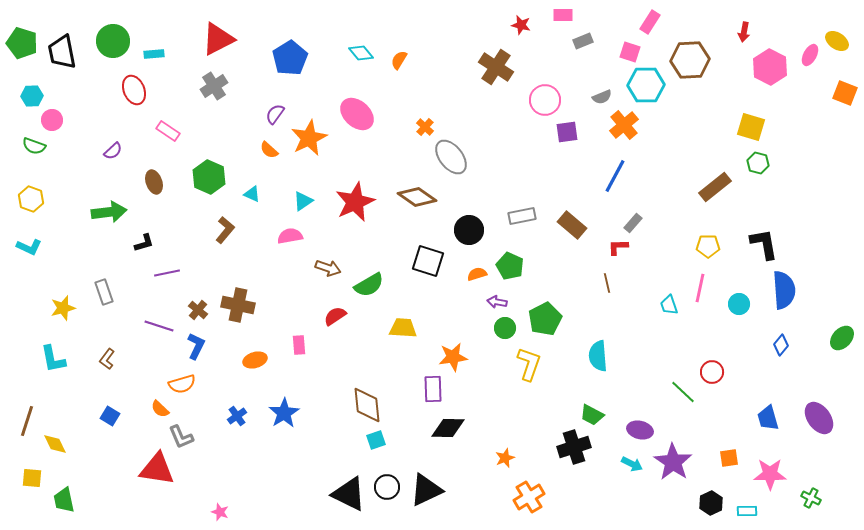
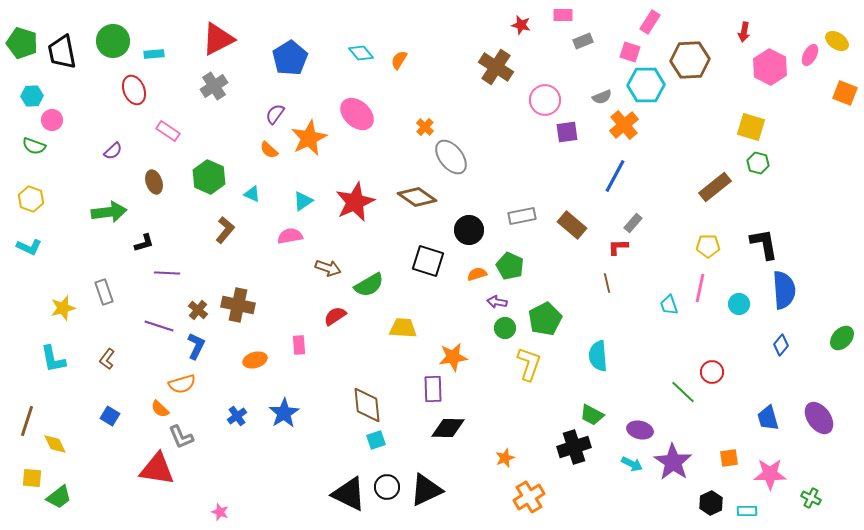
purple line at (167, 273): rotated 15 degrees clockwise
green trapezoid at (64, 500): moved 5 px left, 3 px up; rotated 116 degrees counterclockwise
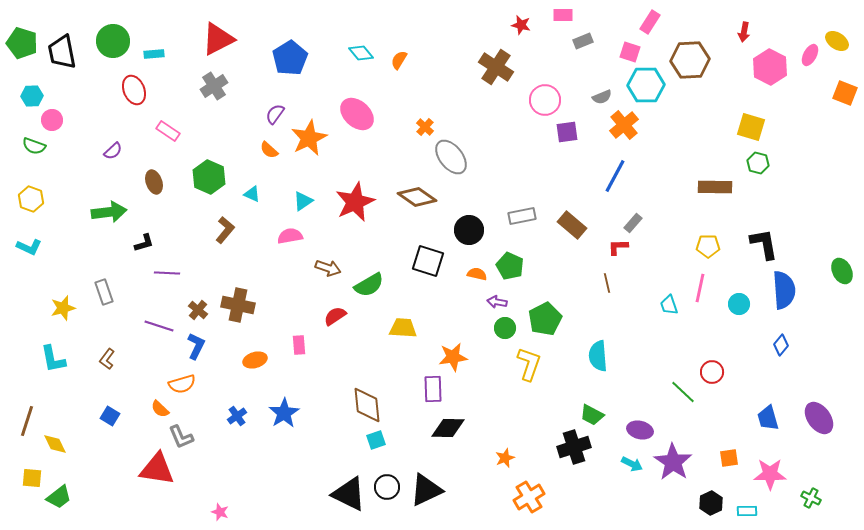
brown rectangle at (715, 187): rotated 40 degrees clockwise
orange semicircle at (477, 274): rotated 30 degrees clockwise
green ellipse at (842, 338): moved 67 px up; rotated 70 degrees counterclockwise
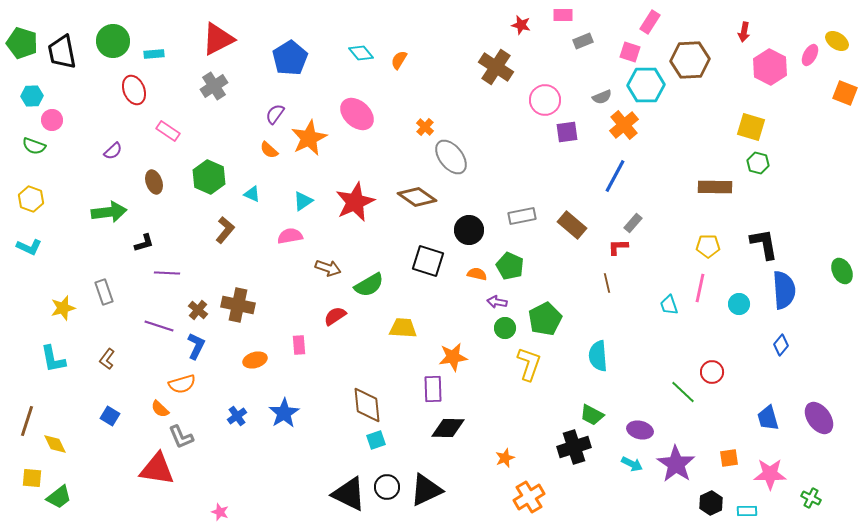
purple star at (673, 462): moved 3 px right, 2 px down
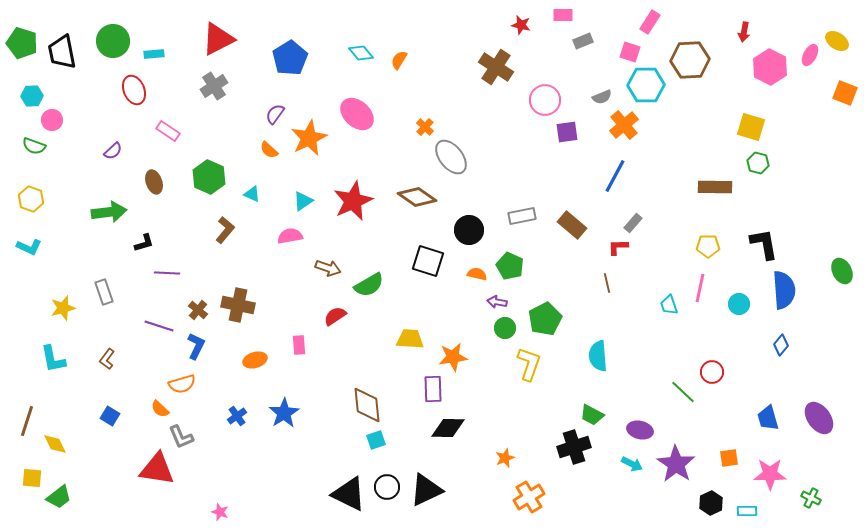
red star at (355, 202): moved 2 px left, 1 px up
yellow trapezoid at (403, 328): moved 7 px right, 11 px down
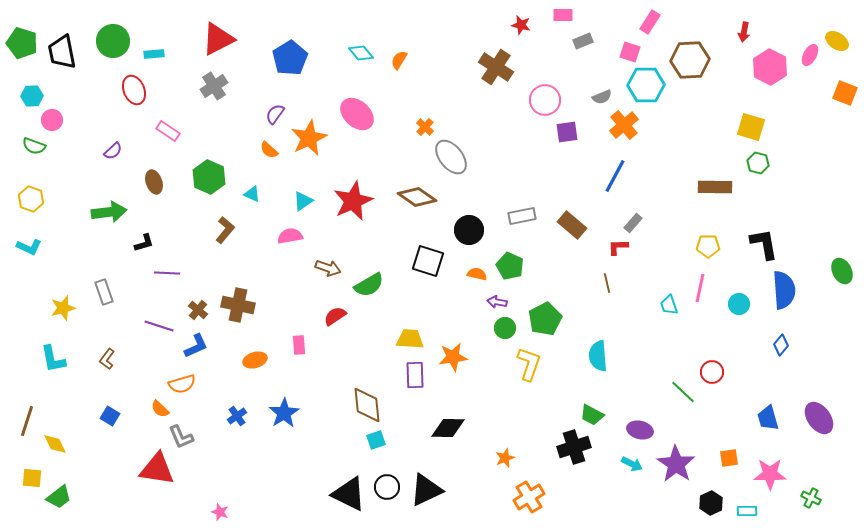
blue L-shape at (196, 346): rotated 40 degrees clockwise
purple rectangle at (433, 389): moved 18 px left, 14 px up
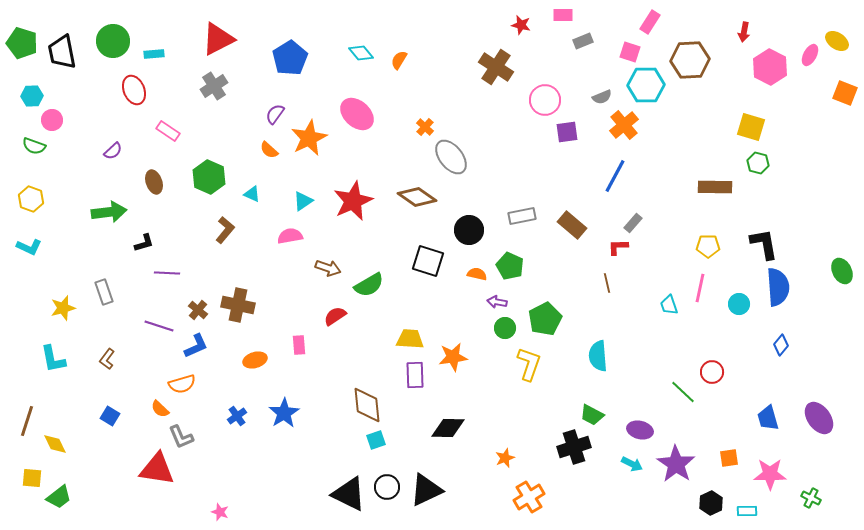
blue semicircle at (784, 290): moved 6 px left, 3 px up
